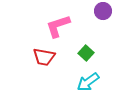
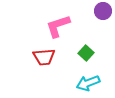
red trapezoid: rotated 15 degrees counterclockwise
cyan arrow: moved 1 px down; rotated 15 degrees clockwise
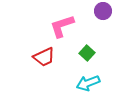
pink L-shape: moved 4 px right
green square: moved 1 px right
red trapezoid: rotated 20 degrees counterclockwise
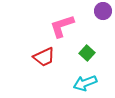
cyan arrow: moved 3 px left
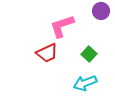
purple circle: moved 2 px left
green square: moved 2 px right, 1 px down
red trapezoid: moved 3 px right, 4 px up
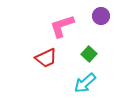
purple circle: moved 5 px down
red trapezoid: moved 1 px left, 5 px down
cyan arrow: rotated 20 degrees counterclockwise
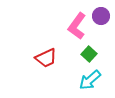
pink L-shape: moved 15 px right; rotated 36 degrees counterclockwise
cyan arrow: moved 5 px right, 3 px up
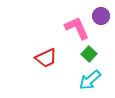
pink L-shape: moved 2 px down; rotated 120 degrees clockwise
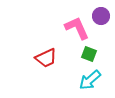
green square: rotated 21 degrees counterclockwise
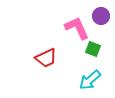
green square: moved 4 px right, 5 px up
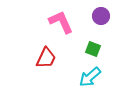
pink L-shape: moved 16 px left, 6 px up
red trapezoid: rotated 40 degrees counterclockwise
cyan arrow: moved 3 px up
